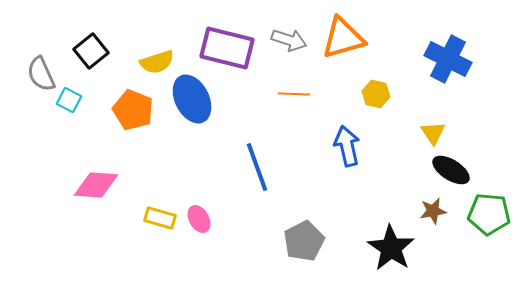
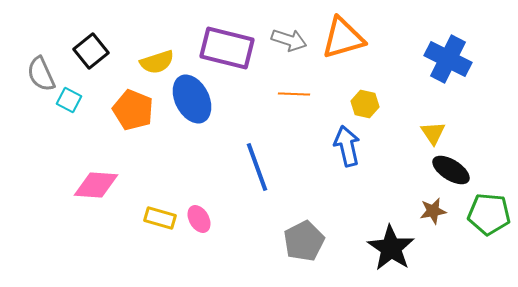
yellow hexagon: moved 11 px left, 10 px down
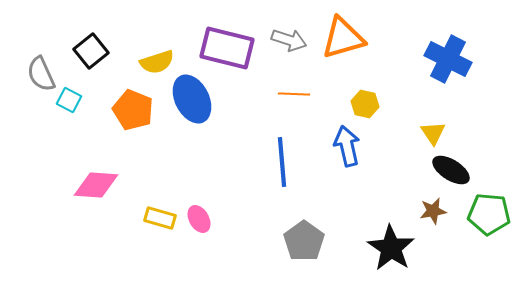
blue line: moved 25 px right, 5 px up; rotated 15 degrees clockwise
gray pentagon: rotated 9 degrees counterclockwise
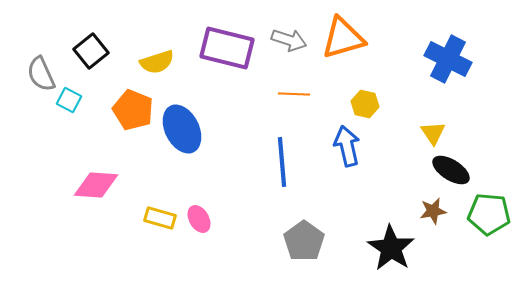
blue ellipse: moved 10 px left, 30 px down
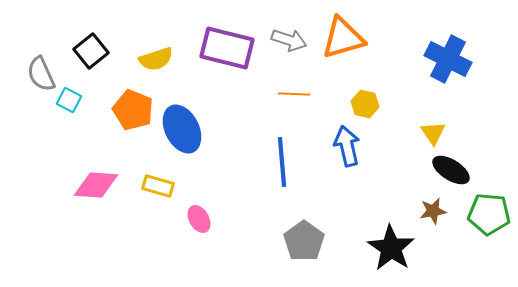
yellow semicircle: moved 1 px left, 3 px up
yellow rectangle: moved 2 px left, 32 px up
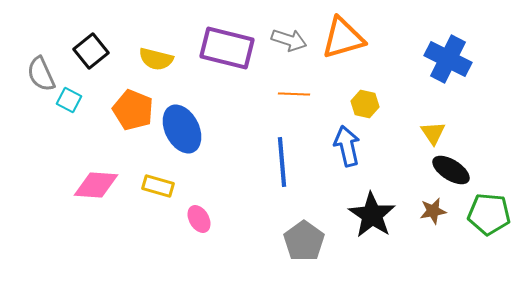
yellow semicircle: rotated 32 degrees clockwise
black star: moved 19 px left, 33 px up
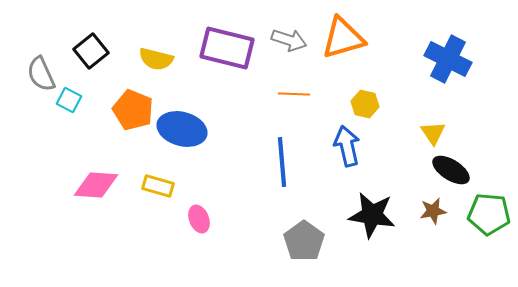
blue ellipse: rotated 48 degrees counterclockwise
black star: rotated 24 degrees counterclockwise
pink ellipse: rotated 8 degrees clockwise
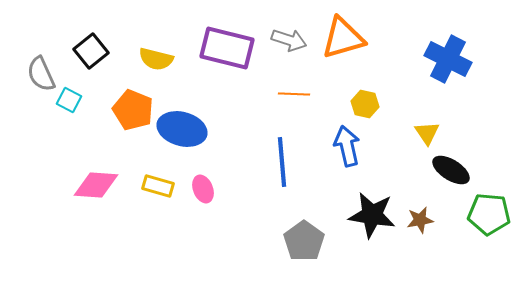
yellow triangle: moved 6 px left
brown star: moved 13 px left, 9 px down
pink ellipse: moved 4 px right, 30 px up
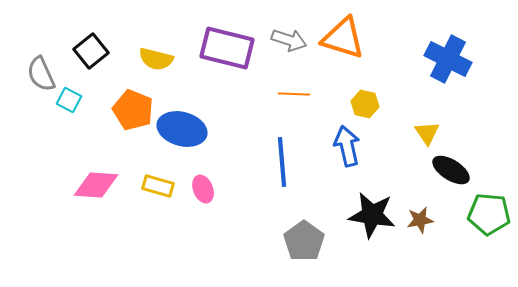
orange triangle: rotated 33 degrees clockwise
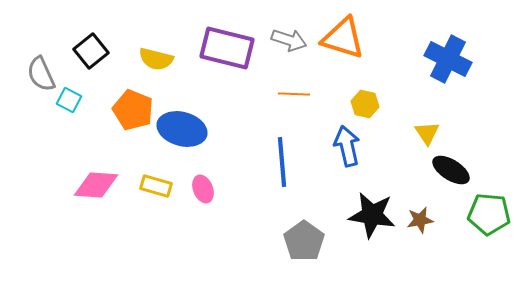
yellow rectangle: moved 2 px left
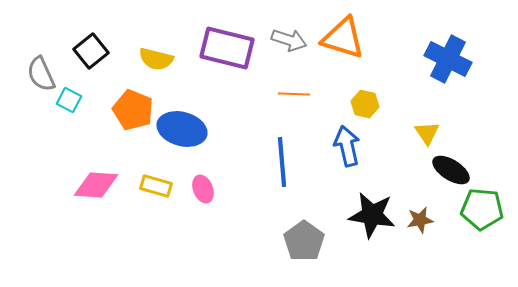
green pentagon: moved 7 px left, 5 px up
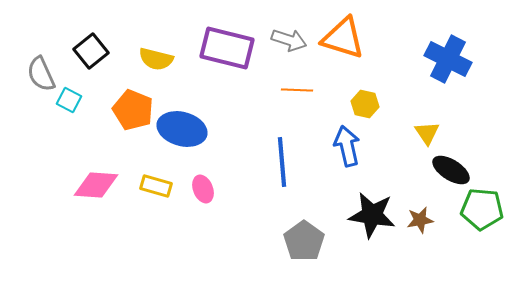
orange line: moved 3 px right, 4 px up
